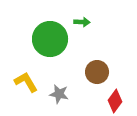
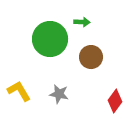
brown circle: moved 6 px left, 15 px up
yellow L-shape: moved 7 px left, 9 px down
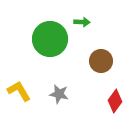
brown circle: moved 10 px right, 4 px down
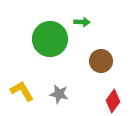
yellow L-shape: moved 3 px right
red diamond: moved 2 px left
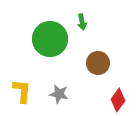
green arrow: rotated 77 degrees clockwise
brown circle: moved 3 px left, 2 px down
yellow L-shape: rotated 35 degrees clockwise
red diamond: moved 5 px right, 1 px up
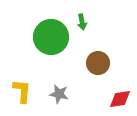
green circle: moved 1 px right, 2 px up
red diamond: moved 2 px right, 1 px up; rotated 45 degrees clockwise
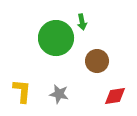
green circle: moved 5 px right, 1 px down
brown circle: moved 1 px left, 2 px up
red diamond: moved 5 px left, 3 px up
